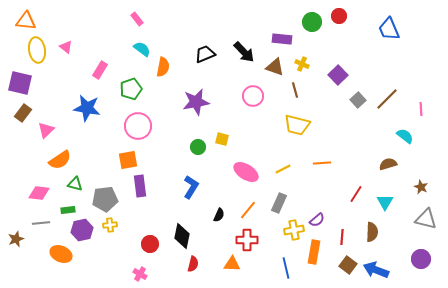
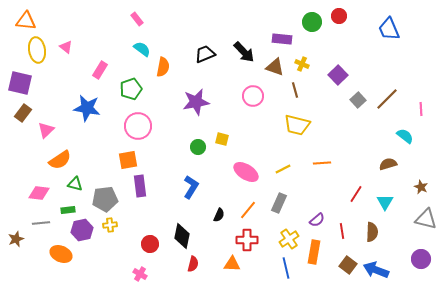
yellow cross at (294, 230): moved 5 px left, 9 px down; rotated 24 degrees counterclockwise
red line at (342, 237): moved 6 px up; rotated 14 degrees counterclockwise
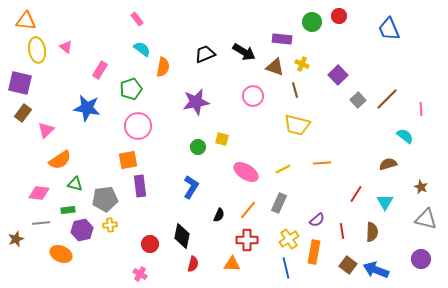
black arrow at (244, 52): rotated 15 degrees counterclockwise
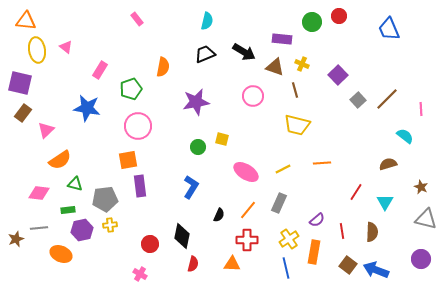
cyan semicircle at (142, 49): moved 65 px right, 28 px up; rotated 66 degrees clockwise
red line at (356, 194): moved 2 px up
gray line at (41, 223): moved 2 px left, 5 px down
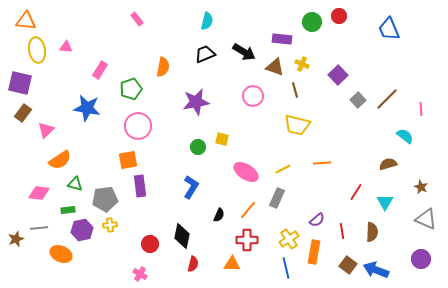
pink triangle at (66, 47): rotated 32 degrees counterclockwise
gray rectangle at (279, 203): moved 2 px left, 5 px up
gray triangle at (426, 219): rotated 10 degrees clockwise
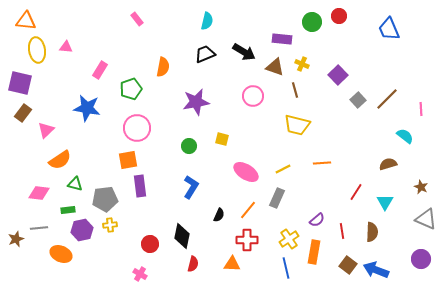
pink circle at (138, 126): moved 1 px left, 2 px down
green circle at (198, 147): moved 9 px left, 1 px up
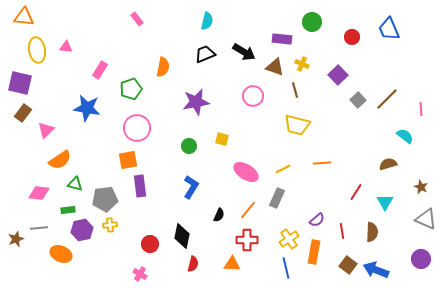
red circle at (339, 16): moved 13 px right, 21 px down
orange triangle at (26, 21): moved 2 px left, 4 px up
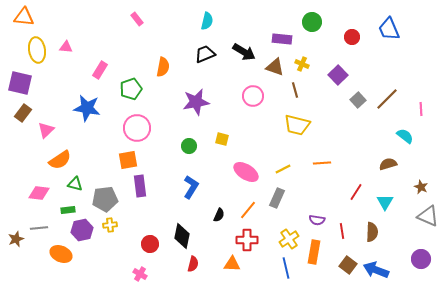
gray triangle at (426, 219): moved 2 px right, 3 px up
purple semicircle at (317, 220): rotated 49 degrees clockwise
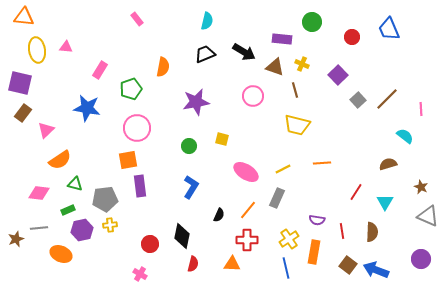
green rectangle at (68, 210): rotated 16 degrees counterclockwise
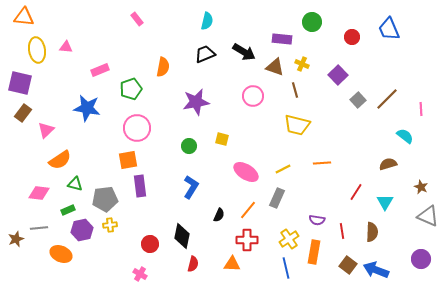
pink rectangle at (100, 70): rotated 36 degrees clockwise
